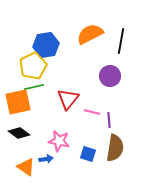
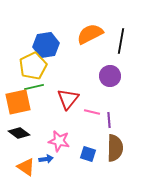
brown semicircle: rotated 8 degrees counterclockwise
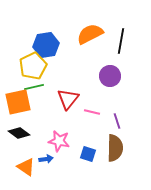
purple line: moved 8 px right, 1 px down; rotated 14 degrees counterclockwise
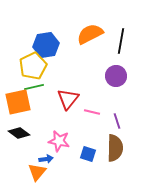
purple circle: moved 6 px right
orange triangle: moved 11 px right, 5 px down; rotated 36 degrees clockwise
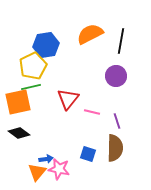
green line: moved 3 px left
pink star: moved 28 px down
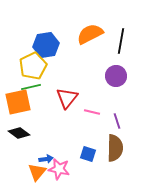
red triangle: moved 1 px left, 1 px up
